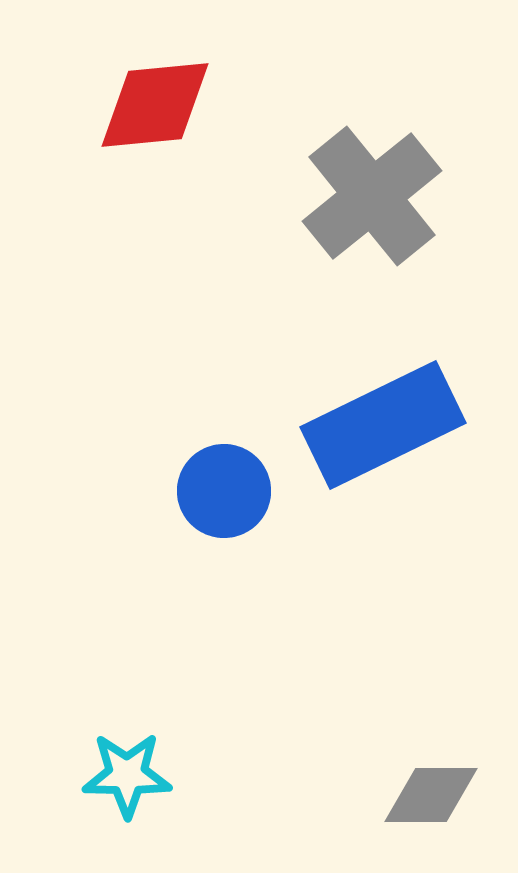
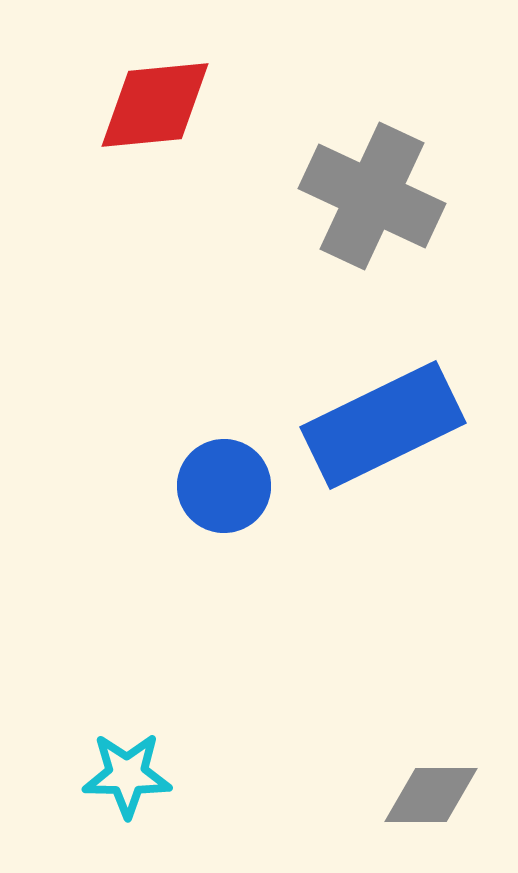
gray cross: rotated 26 degrees counterclockwise
blue circle: moved 5 px up
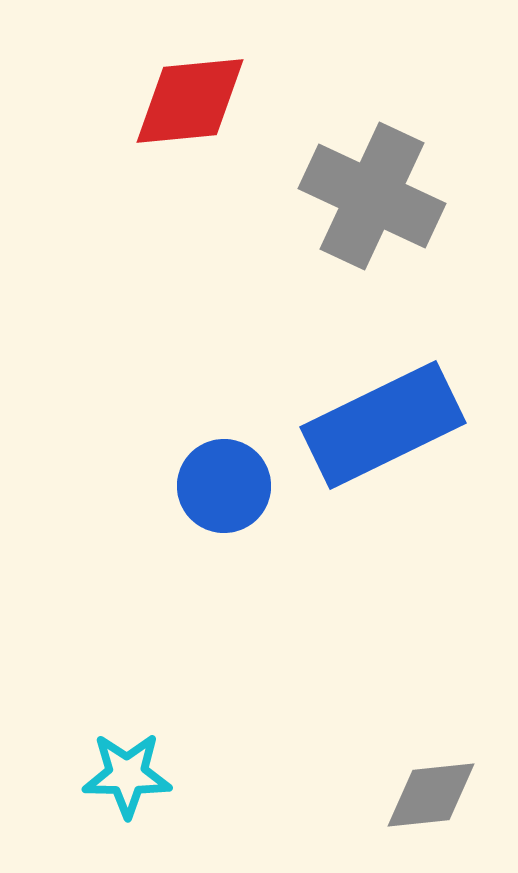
red diamond: moved 35 px right, 4 px up
gray diamond: rotated 6 degrees counterclockwise
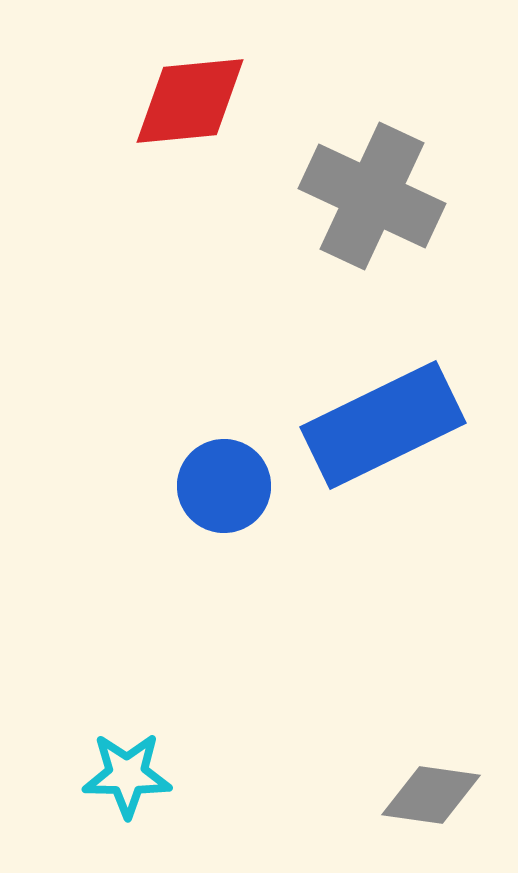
gray diamond: rotated 14 degrees clockwise
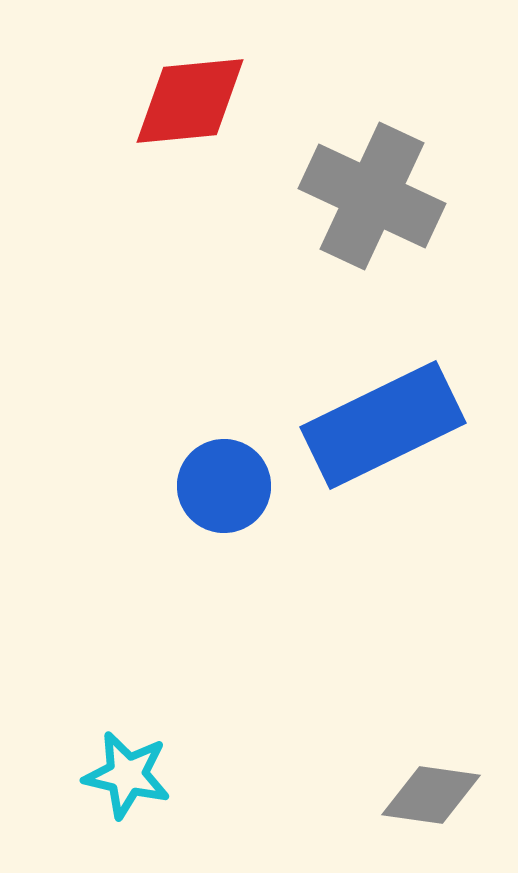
cyan star: rotated 12 degrees clockwise
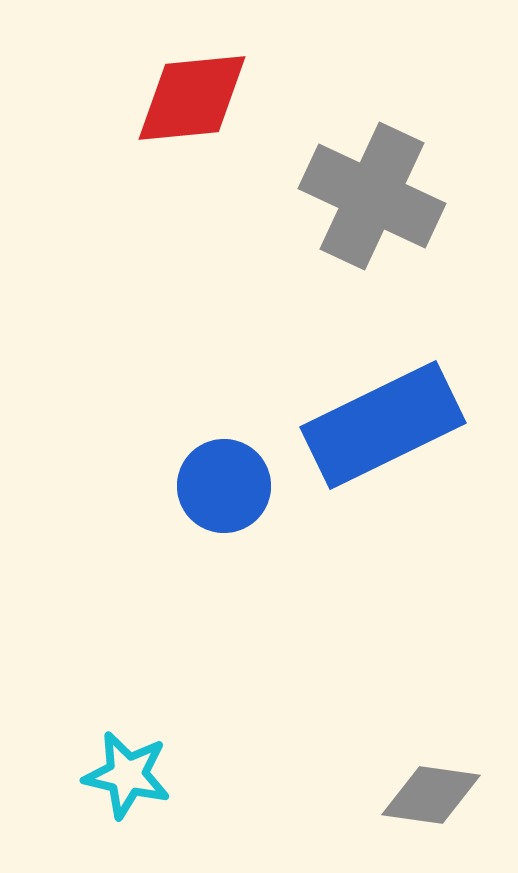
red diamond: moved 2 px right, 3 px up
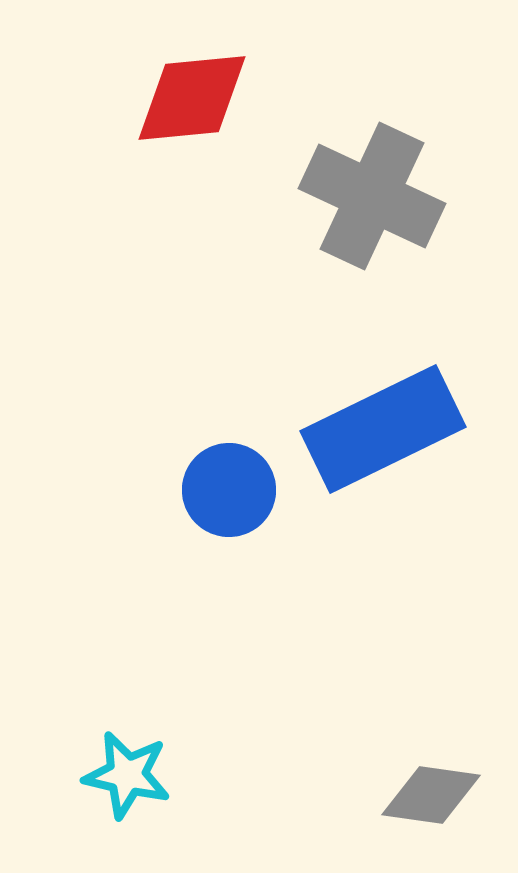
blue rectangle: moved 4 px down
blue circle: moved 5 px right, 4 px down
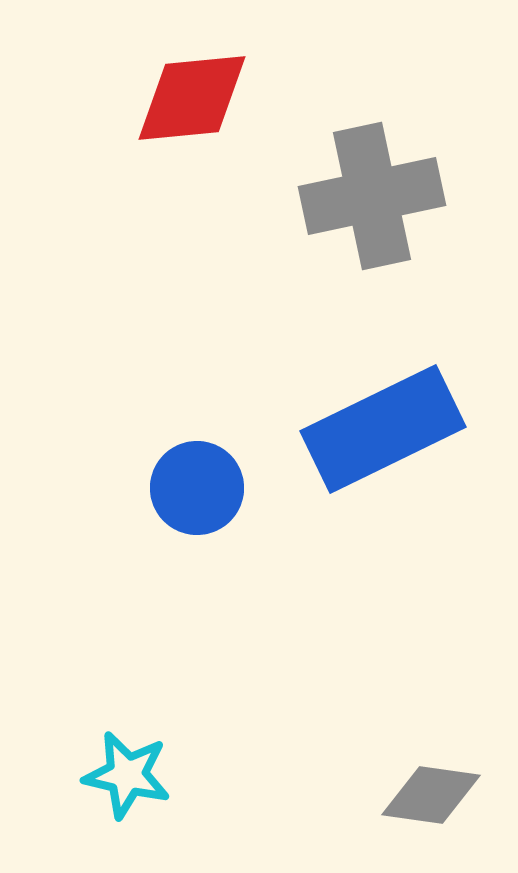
gray cross: rotated 37 degrees counterclockwise
blue circle: moved 32 px left, 2 px up
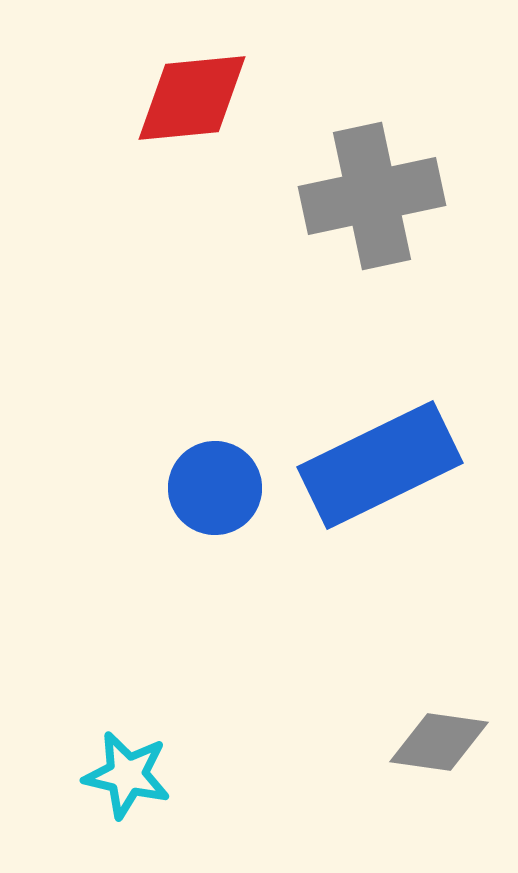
blue rectangle: moved 3 px left, 36 px down
blue circle: moved 18 px right
gray diamond: moved 8 px right, 53 px up
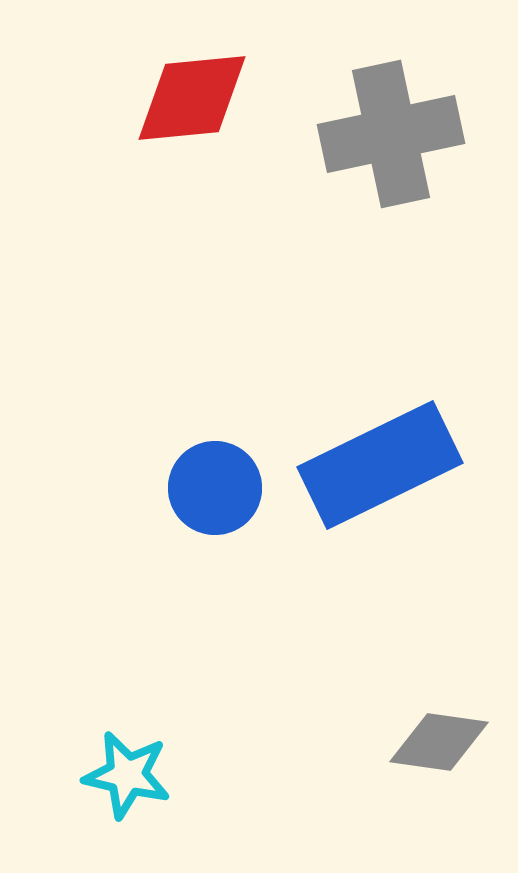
gray cross: moved 19 px right, 62 px up
